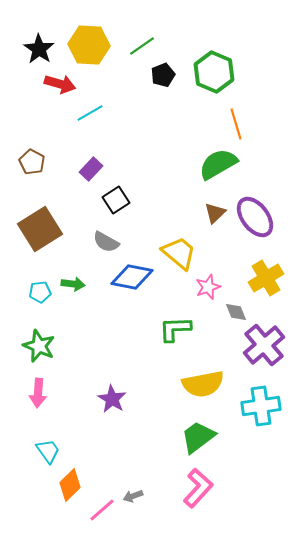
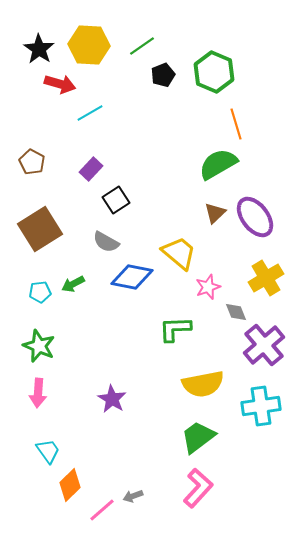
green arrow: rotated 145 degrees clockwise
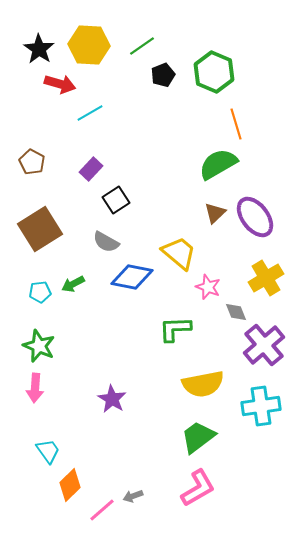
pink star: rotated 30 degrees counterclockwise
pink arrow: moved 3 px left, 5 px up
pink L-shape: rotated 18 degrees clockwise
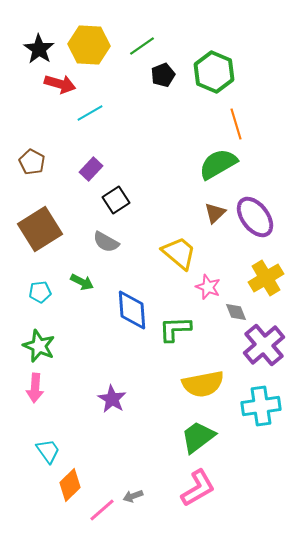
blue diamond: moved 33 px down; rotated 75 degrees clockwise
green arrow: moved 9 px right, 2 px up; rotated 125 degrees counterclockwise
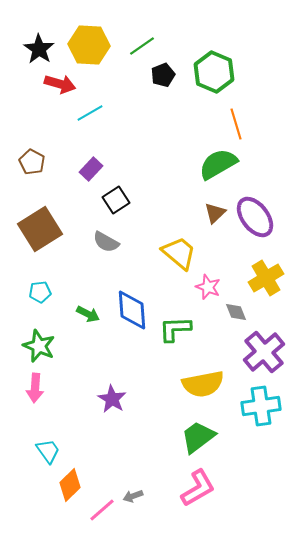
green arrow: moved 6 px right, 32 px down
purple cross: moved 7 px down
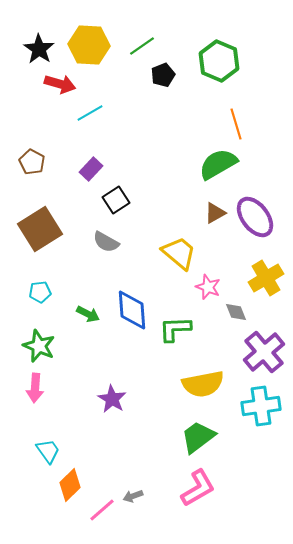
green hexagon: moved 5 px right, 11 px up
brown triangle: rotated 15 degrees clockwise
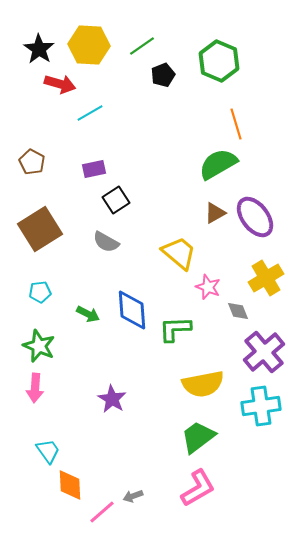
purple rectangle: moved 3 px right; rotated 35 degrees clockwise
gray diamond: moved 2 px right, 1 px up
orange diamond: rotated 48 degrees counterclockwise
pink line: moved 2 px down
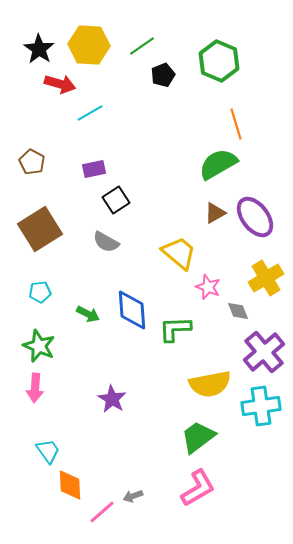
yellow semicircle: moved 7 px right
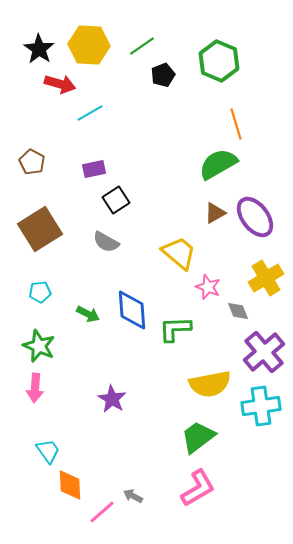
gray arrow: rotated 48 degrees clockwise
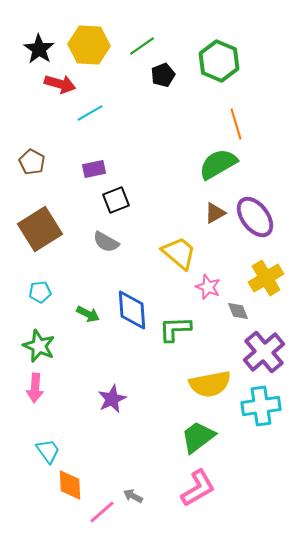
black square: rotated 12 degrees clockwise
purple star: rotated 16 degrees clockwise
